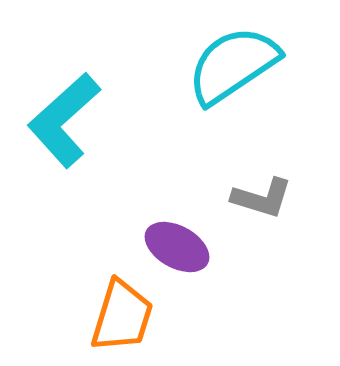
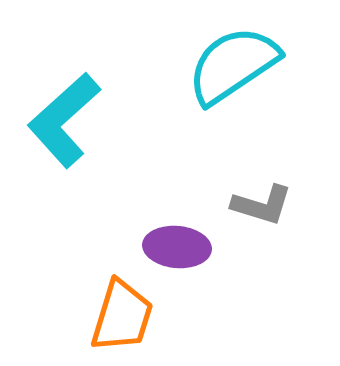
gray L-shape: moved 7 px down
purple ellipse: rotated 24 degrees counterclockwise
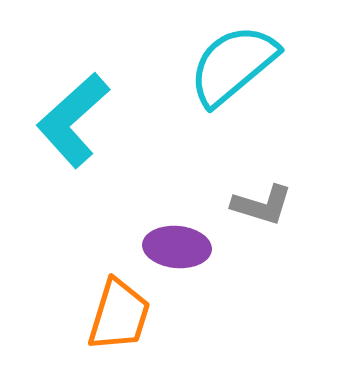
cyan semicircle: rotated 6 degrees counterclockwise
cyan L-shape: moved 9 px right
orange trapezoid: moved 3 px left, 1 px up
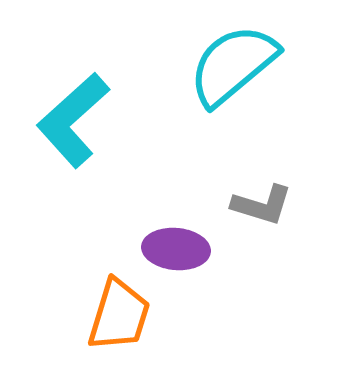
purple ellipse: moved 1 px left, 2 px down
